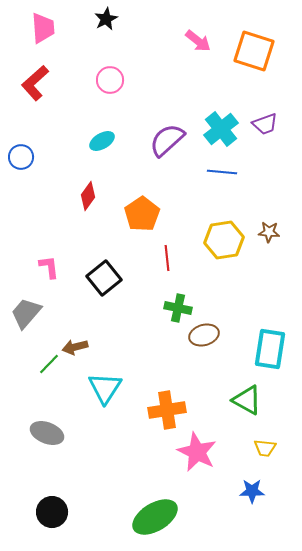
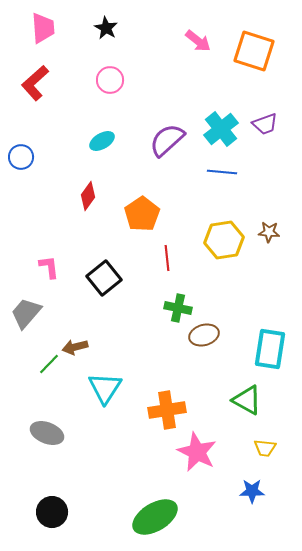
black star: moved 9 px down; rotated 15 degrees counterclockwise
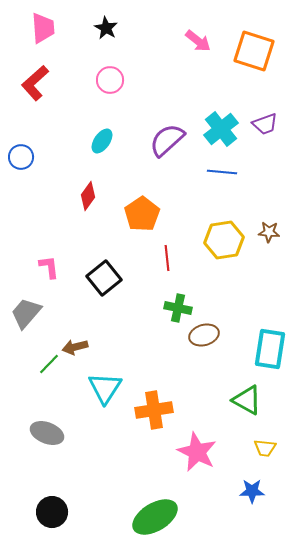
cyan ellipse: rotated 25 degrees counterclockwise
orange cross: moved 13 px left
